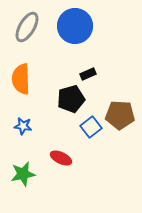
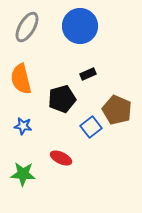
blue circle: moved 5 px right
orange semicircle: rotated 12 degrees counterclockwise
black pentagon: moved 9 px left
brown pentagon: moved 3 px left, 5 px up; rotated 20 degrees clockwise
green star: rotated 15 degrees clockwise
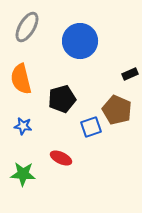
blue circle: moved 15 px down
black rectangle: moved 42 px right
blue square: rotated 20 degrees clockwise
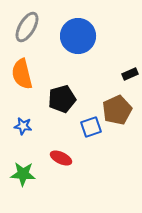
blue circle: moved 2 px left, 5 px up
orange semicircle: moved 1 px right, 5 px up
brown pentagon: rotated 24 degrees clockwise
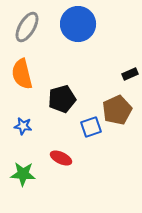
blue circle: moved 12 px up
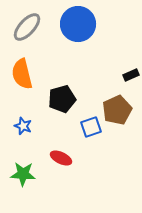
gray ellipse: rotated 12 degrees clockwise
black rectangle: moved 1 px right, 1 px down
blue star: rotated 12 degrees clockwise
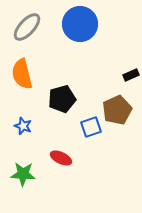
blue circle: moved 2 px right
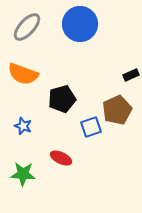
orange semicircle: moved 1 px right; rotated 56 degrees counterclockwise
